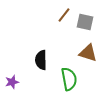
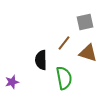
brown line: moved 28 px down
gray square: rotated 24 degrees counterclockwise
green semicircle: moved 5 px left, 1 px up
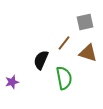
black semicircle: rotated 24 degrees clockwise
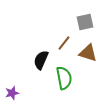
purple star: moved 11 px down
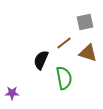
brown line: rotated 14 degrees clockwise
purple star: rotated 16 degrees clockwise
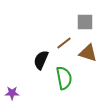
gray square: rotated 12 degrees clockwise
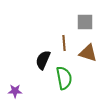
brown line: rotated 56 degrees counterclockwise
black semicircle: moved 2 px right
purple star: moved 3 px right, 2 px up
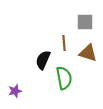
purple star: rotated 16 degrees counterclockwise
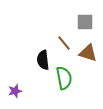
brown line: rotated 35 degrees counterclockwise
black semicircle: rotated 30 degrees counterclockwise
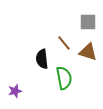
gray square: moved 3 px right
brown triangle: moved 1 px up
black semicircle: moved 1 px left, 1 px up
